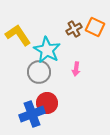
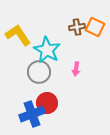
brown cross: moved 3 px right, 2 px up; rotated 21 degrees clockwise
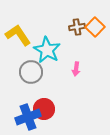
orange square: rotated 18 degrees clockwise
gray circle: moved 8 px left
red circle: moved 3 px left, 6 px down
blue cross: moved 4 px left, 3 px down
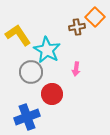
orange square: moved 10 px up
red circle: moved 8 px right, 15 px up
blue cross: moved 1 px left
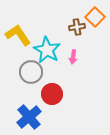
pink arrow: moved 3 px left, 12 px up
blue cross: moved 2 px right; rotated 20 degrees counterclockwise
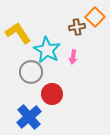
yellow L-shape: moved 2 px up
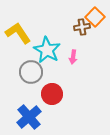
brown cross: moved 5 px right
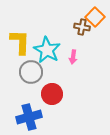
brown cross: rotated 21 degrees clockwise
yellow L-shape: moved 2 px right, 9 px down; rotated 36 degrees clockwise
blue cross: rotated 25 degrees clockwise
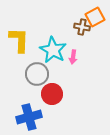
orange square: rotated 18 degrees clockwise
yellow L-shape: moved 1 px left, 2 px up
cyan star: moved 6 px right
gray circle: moved 6 px right, 2 px down
